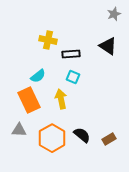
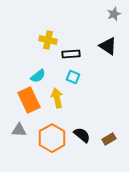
yellow arrow: moved 4 px left, 1 px up
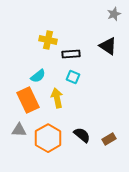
orange rectangle: moved 1 px left
orange hexagon: moved 4 px left
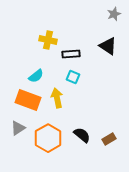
cyan semicircle: moved 2 px left
orange rectangle: rotated 45 degrees counterclockwise
gray triangle: moved 1 px left, 2 px up; rotated 35 degrees counterclockwise
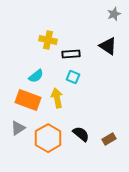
black semicircle: moved 1 px left, 1 px up
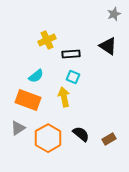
yellow cross: moved 1 px left; rotated 36 degrees counterclockwise
yellow arrow: moved 7 px right, 1 px up
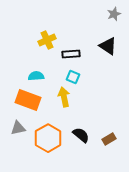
cyan semicircle: rotated 147 degrees counterclockwise
gray triangle: rotated 21 degrees clockwise
black semicircle: moved 1 px down
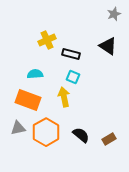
black rectangle: rotated 18 degrees clockwise
cyan semicircle: moved 1 px left, 2 px up
orange hexagon: moved 2 px left, 6 px up
